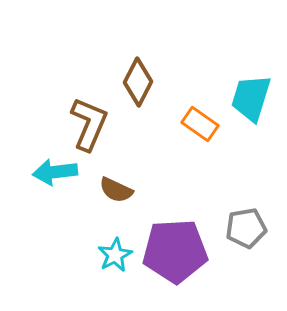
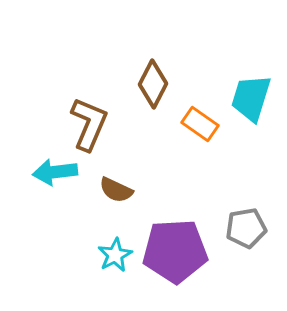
brown diamond: moved 15 px right, 2 px down
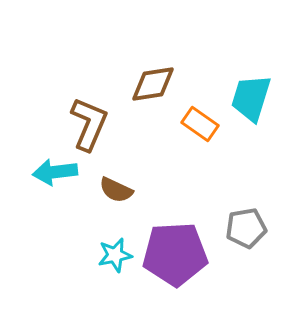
brown diamond: rotated 54 degrees clockwise
purple pentagon: moved 3 px down
cyan star: rotated 16 degrees clockwise
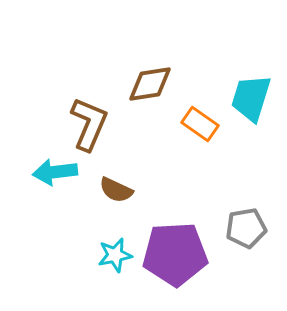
brown diamond: moved 3 px left
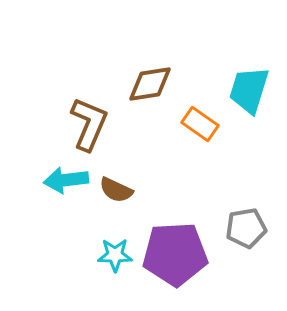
cyan trapezoid: moved 2 px left, 8 px up
cyan arrow: moved 11 px right, 8 px down
cyan star: rotated 12 degrees clockwise
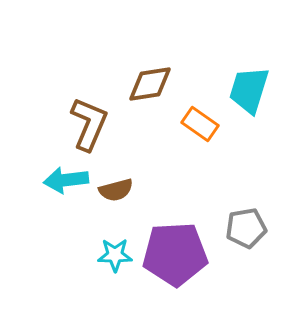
brown semicircle: rotated 40 degrees counterclockwise
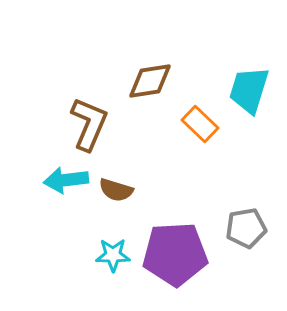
brown diamond: moved 3 px up
orange rectangle: rotated 9 degrees clockwise
brown semicircle: rotated 32 degrees clockwise
cyan star: moved 2 px left
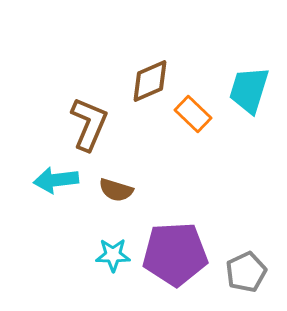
brown diamond: rotated 15 degrees counterclockwise
orange rectangle: moved 7 px left, 10 px up
cyan arrow: moved 10 px left
gray pentagon: moved 44 px down; rotated 15 degrees counterclockwise
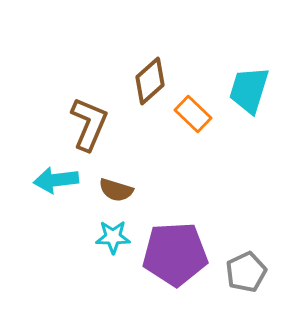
brown diamond: rotated 18 degrees counterclockwise
cyan star: moved 18 px up
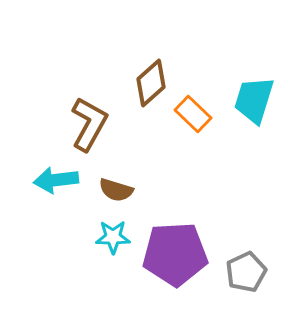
brown diamond: moved 1 px right, 2 px down
cyan trapezoid: moved 5 px right, 10 px down
brown L-shape: rotated 6 degrees clockwise
